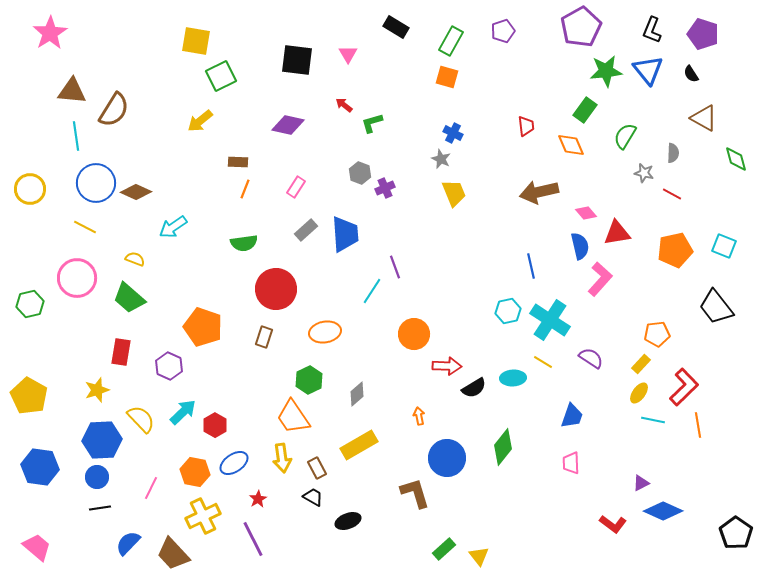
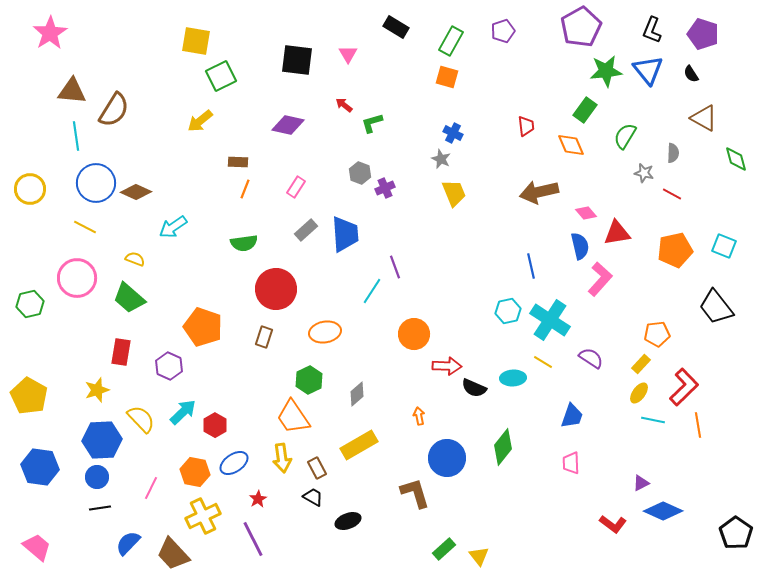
black semicircle at (474, 388): rotated 55 degrees clockwise
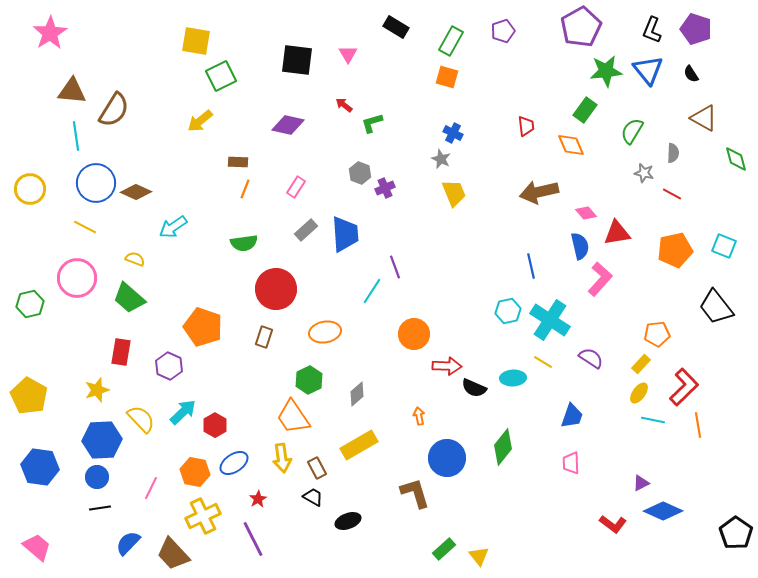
purple pentagon at (703, 34): moved 7 px left, 5 px up
green semicircle at (625, 136): moved 7 px right, 5 px up
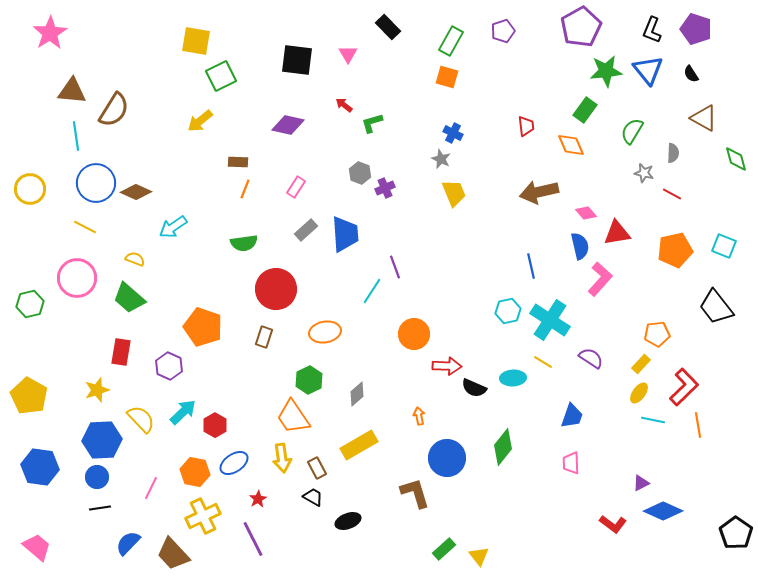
black rectangle at (396, 27): moved 8 px left; rotated 15 degrees clockwise
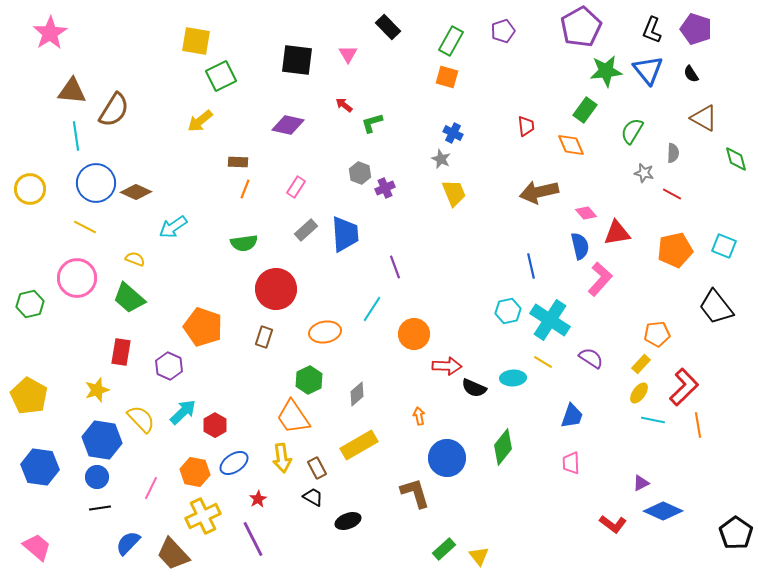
cyan line at (372, 291): moved 18 px down
blue hexagon at (102, 440): rotated 12 degrees clockwise
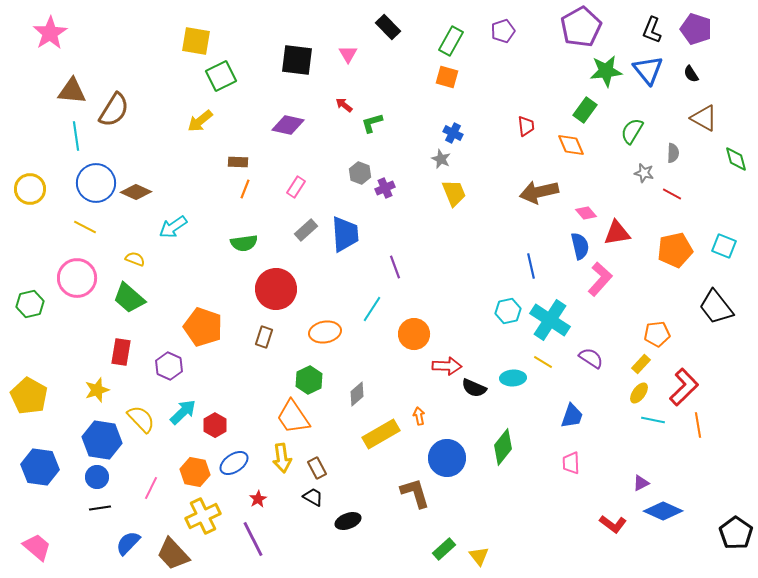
yellow rectangle at (359, 445): moved 22 px right, 11 px up
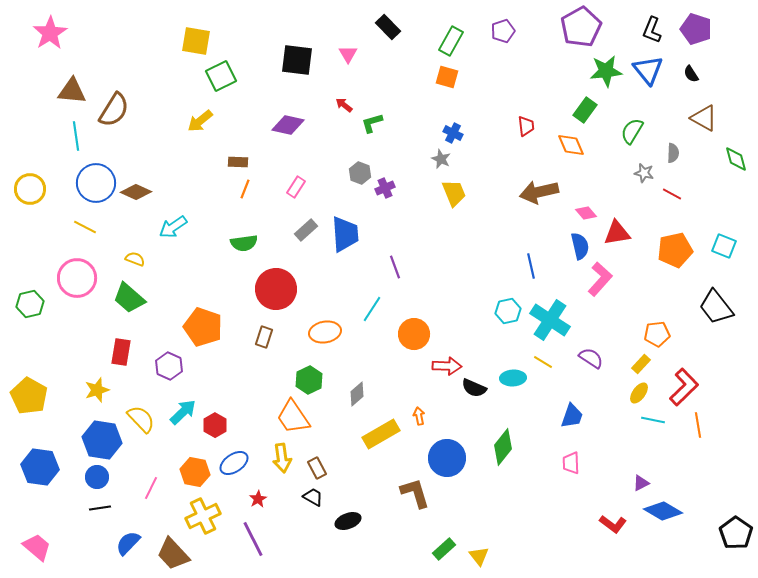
blue diamond at (663, 511): rotated 6 degrees clockwise
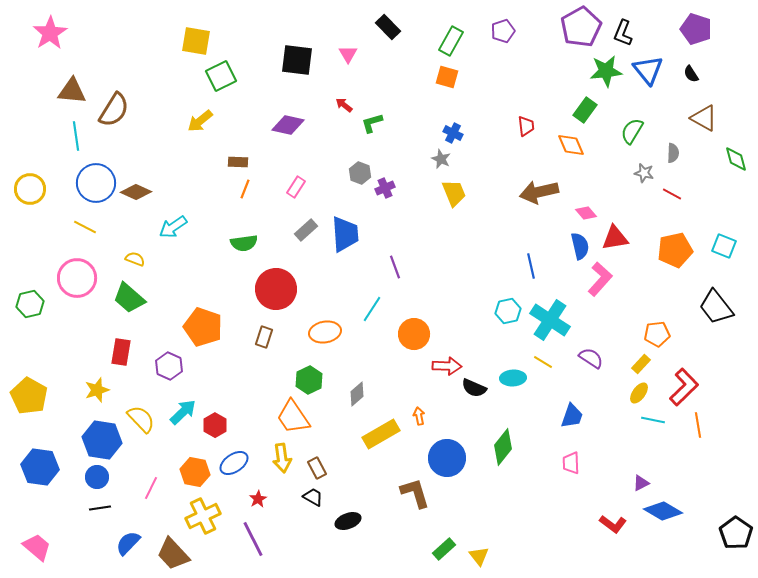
black L-shape at (652, 30): moved 29 px left, 3 px down
red triangle at (617, 233): moved 2 px left, 5 px down
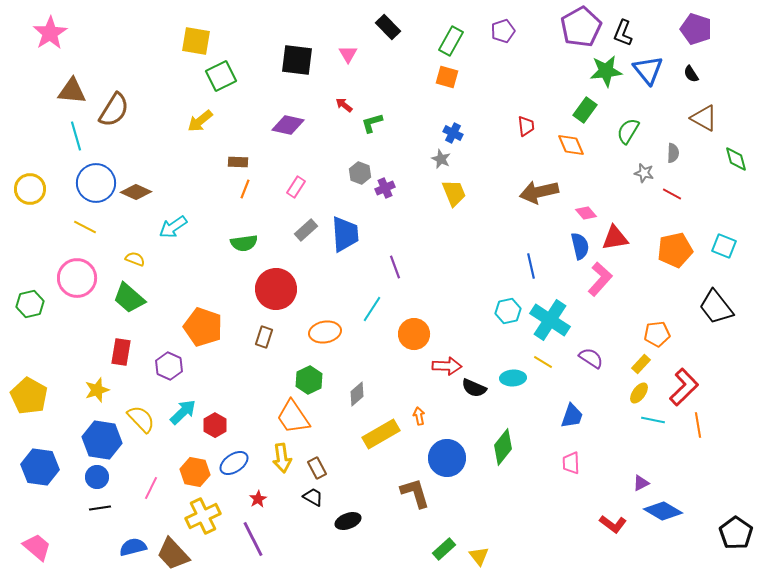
green semicircle at (632, 131): moved 4 px left
cyan line at (76, 136): rotated 8 degrees counterclockwise
blue semicircle at (128, 543): moved 5 px right, 4 px down; rotated 32 degrees clockwise
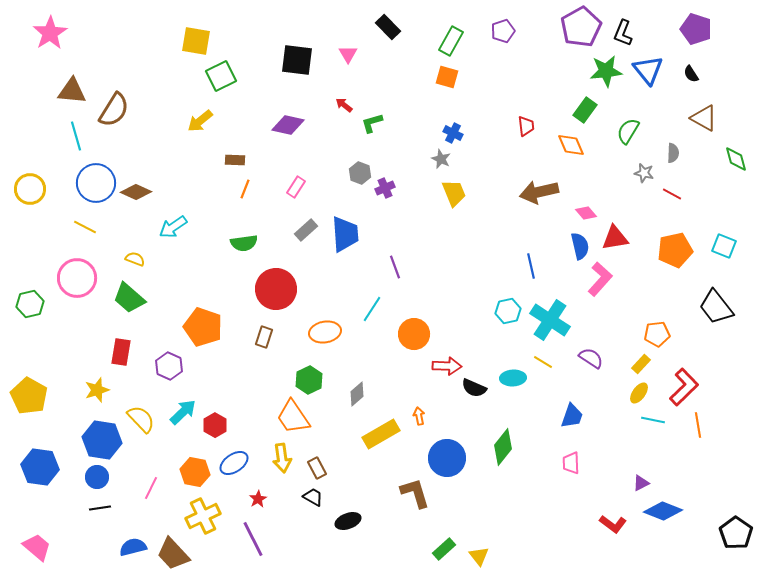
brown rectangle at (238, 162): moved 3 px left, 2 px up
blue diamond at (663, 511): rotated 9 degrees counterclockwise
